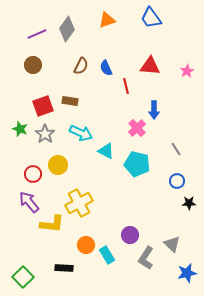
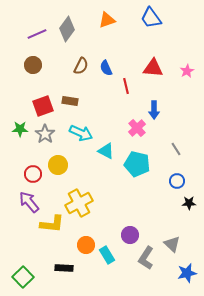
red triangle: moved 3 px right, 2 px down
green star: rotated 21 degrees counterclockwise
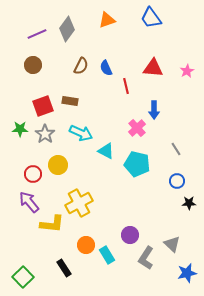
black rectangle: rotated 54 degrees clockwise
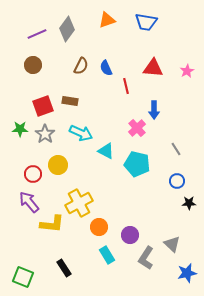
blue trapezoid: moved 5 px left, 4 px down; rotated 45 degrees counterclockwise
orange circle: moved 13 px right, 18 px up
green square: rotated 25 degrees counterclockwise
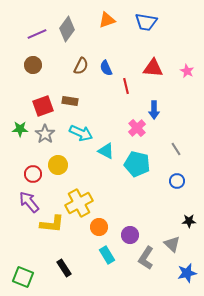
pink star: rotated 16 degrees counterclockwise
black star: moved 18 px down
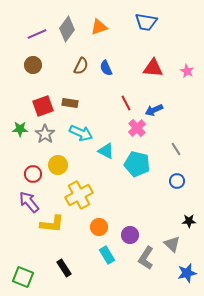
orange triangle: moved 8 px left, 7 px down
red line: moved 17 px down; rotated 14 degrees counterclockwise
brown rectangle: moved 2 px down
blue arrow: rotated 66 degrees clockwise
yellow cross: moved 8 px up
